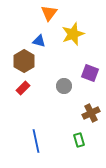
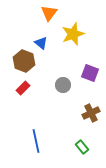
blue triangle: moved 2 px right, 2 px down; rotated 24 degrees clockwise
brown hexagon: rotated 10 degrees counterclockwise
gray circle: moved 1 px left, 1 px up
green rectangle: moved 3 px right, 7 px down; rotated 24 degrees counterclockwise
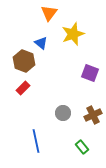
gray circle: moved 28 px down
brown cross: moved 2 px right, 2 px down
